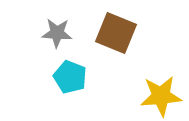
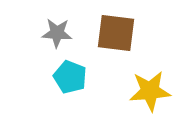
brown square: rotated 15 degrees counterclockwise
yellow star: moved 11 px left, 5 px up
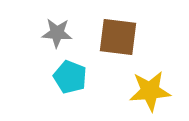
brown square: moved 2 px right, 4 px down
